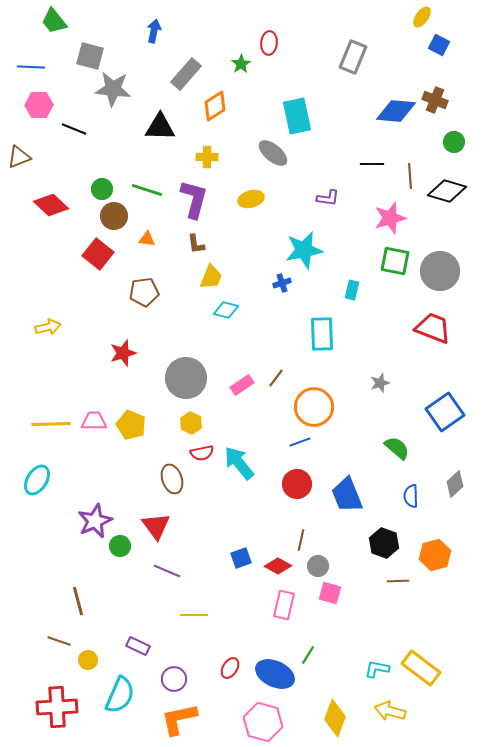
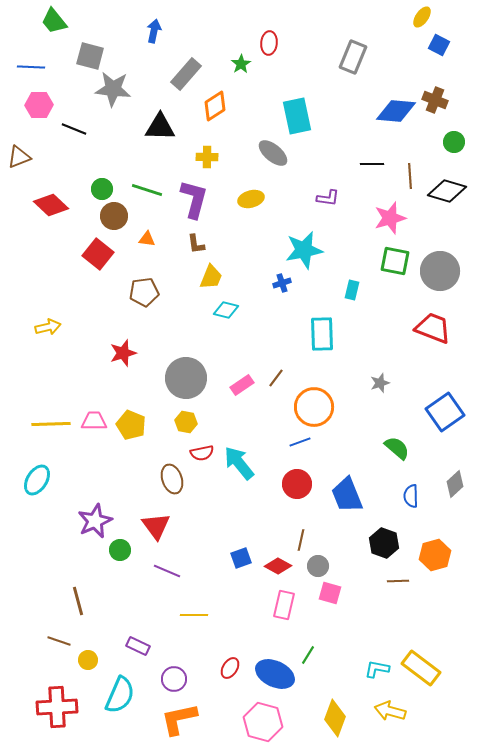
yellow hexagon at (191, 423): moved 5 px left, 1 px up; rotated 15 degrees counterclockwise
green circle at (120, 546): moved 4 px down
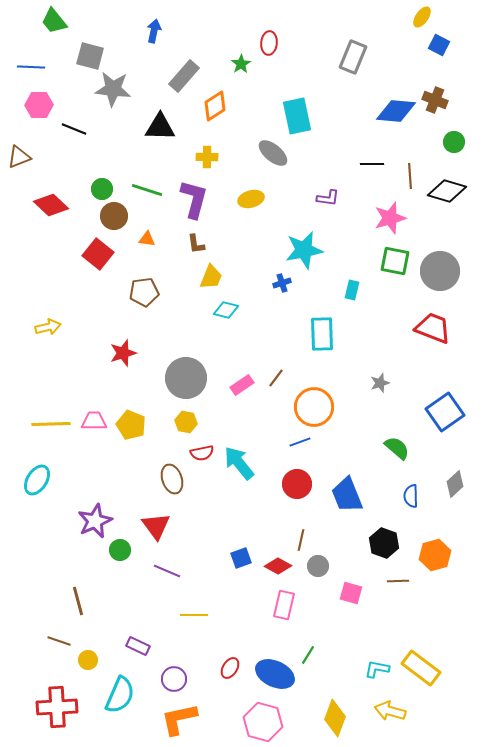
gray rectangle at (186, 74): moved 2 px left, 2 px down
pink square at (330, 593): moved 21 px right
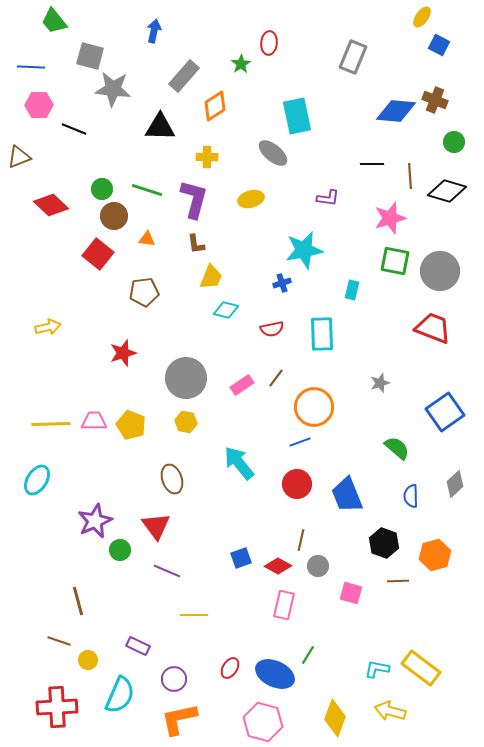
red semicircle at (202, 453): moved 70 px right, 124 px up
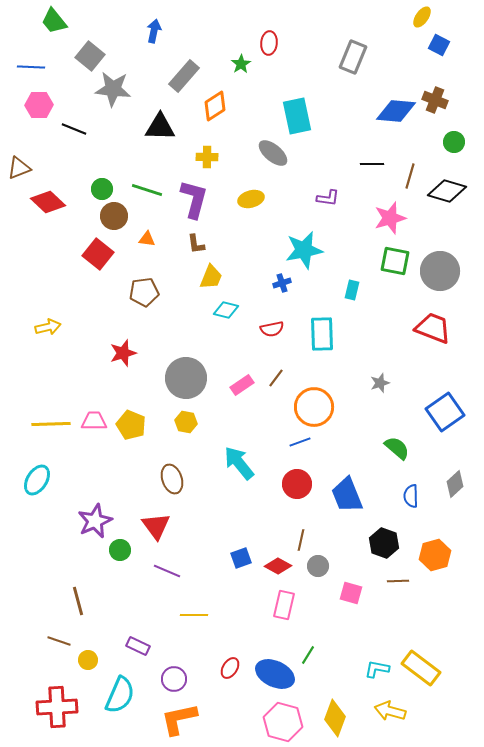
gray square at (90, 56): rotated 24 degrees clockwise
brown triangle at (19, 157): moved 11 px down
brown line at (410, 176): rotated 20 degrees clockwise
red diamond at (51, 205): moved 3 px left, 3 px up
pink hexagon at (263, 722): moved 20 px right
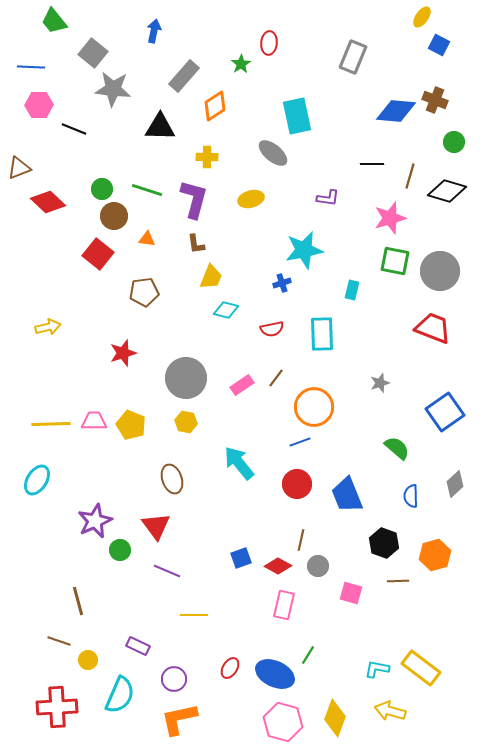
gray square at (90, 56): moved 3 px right, 3 px up
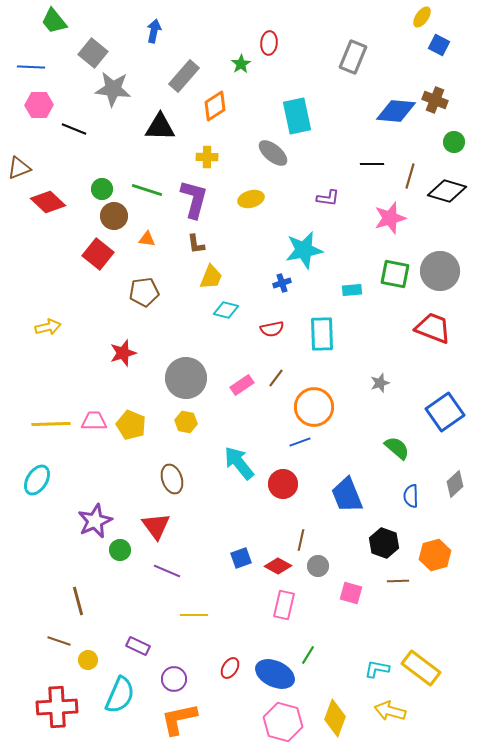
green square at (395, 261): moved 13 px down
cyan rectangle at (352, 290): rotated 72 degrees clockwise
red circle at (297, 484): moved 14 px left
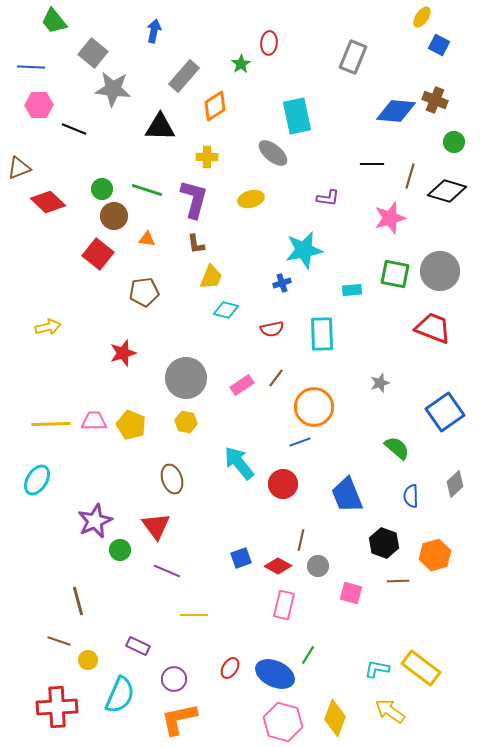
yellow arrow at (390, 711): rotated 20 degrees clockwise
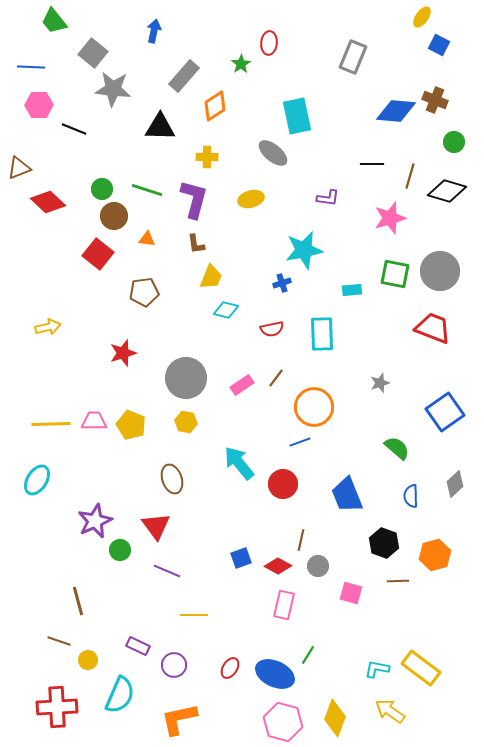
purple circle at (174, 679): moved 14 px up
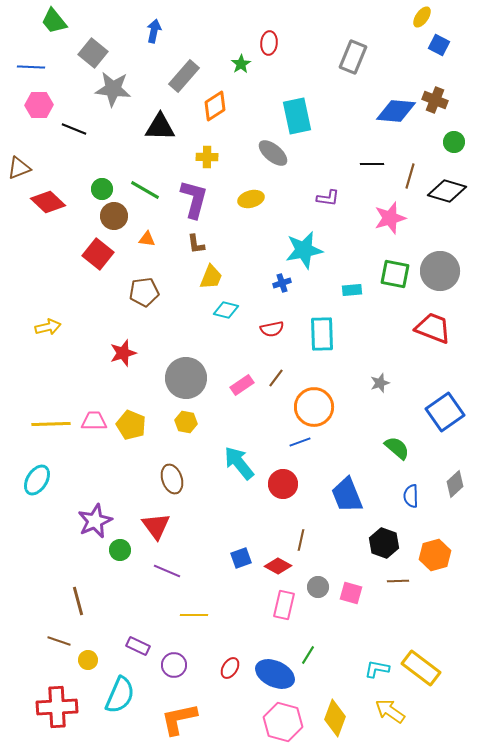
green line at (147, 190): moved 2 px left; rotated 12 degrees clockwise
gray circle at (318, 566): moved 21 px down
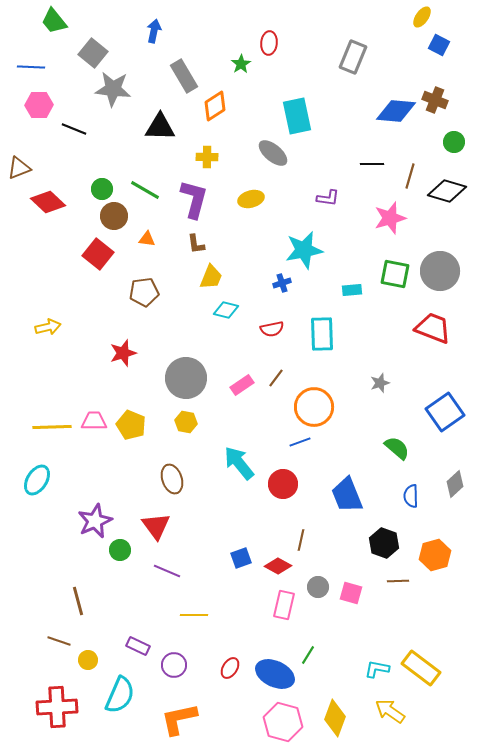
gray rectangle at (184, 76): rotated 72 degrees counterclockwise
yellow line at (51, 424): moved 1 px right, 3 px down
